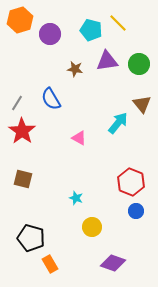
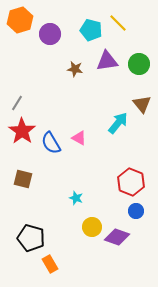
blue semicircle: moved 44 px down
purple diamond: moved 4 px right, 26 px up
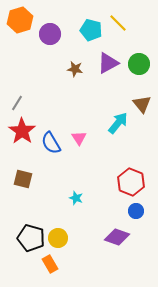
purple triangle: moved 1 px right, 2 px down; rotated 20 degrees counterclockwise
pink triangle: rotated 28 degrees clockwise
yellow circle: moved 34 px left, 11 px down
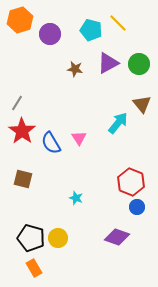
blue circle: moved 1 px right, 4 px up
orange rectangle: moved 16 px left, 4 px down
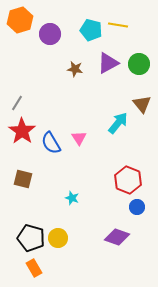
yellow line: moved 2 px down; rotated 36 degrees counterclockwise
red hexagon: moved 3 px left, 2 px up
cyan star: moved 4 px left
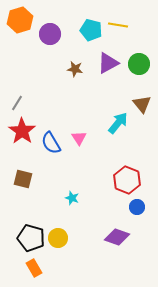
red hexagon: moved 1 px left
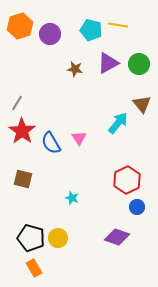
orange hexagon: moved 6 px down
red hexagon: rotated 12 degrees clockwise
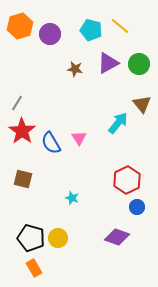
yellow line: moved 2 px right, 1 px down; rotated 30 degrees clockwise
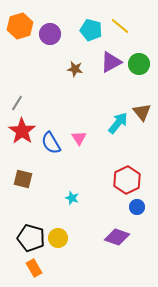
purple triangle: moved 3 px right, 1 px up
brown triangle: moved 8 px down
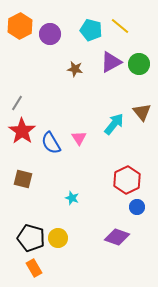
orange hexagon: rotated 10 degrees counterclockwise
cyan arrow: moved 4 px left, 1 px down
